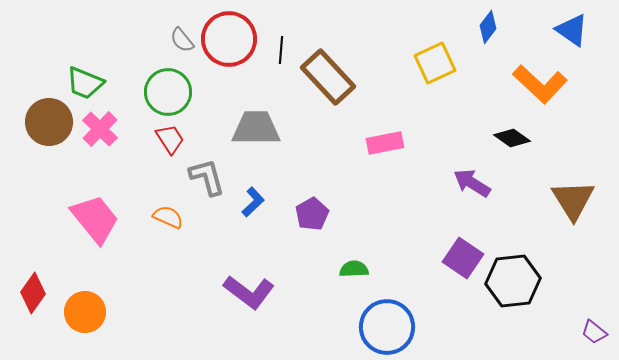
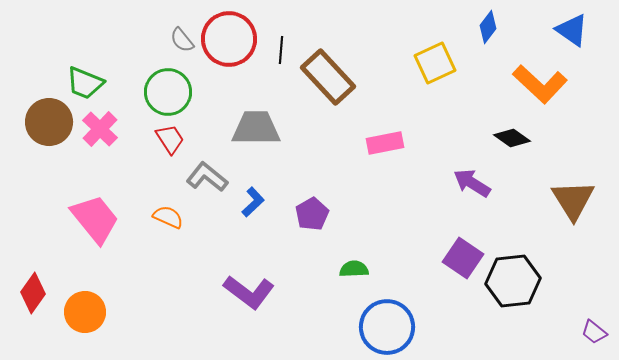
gray L-shape: rotated 36 degrees counterclockwise
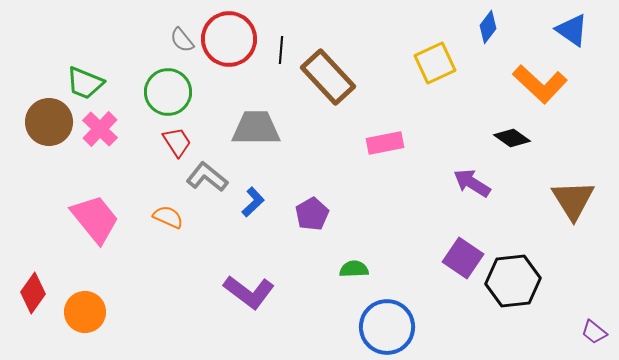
red trapezoid: moved 7 px right, 3 px down
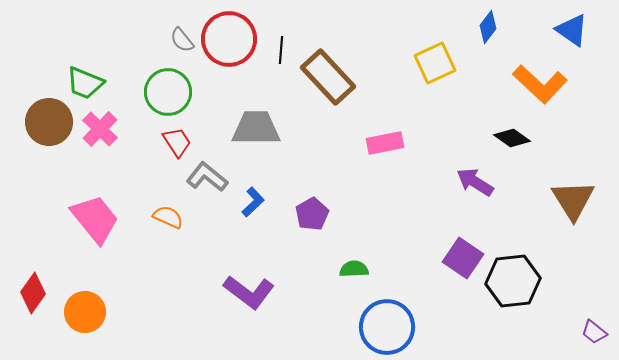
purple arrow: moved 3 px right, 1 px up
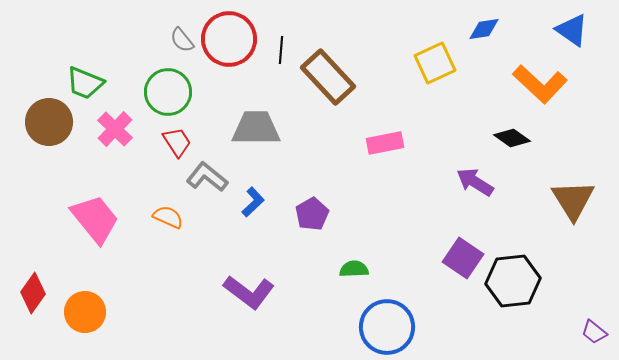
blue diamond: moved 4 px left, 2 px down; rotated 44 degrees clockwise
pink cross: moved 15 px right
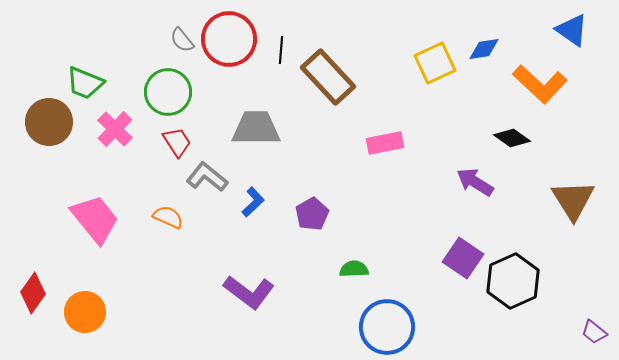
blue diamond: moved 20 px down
black hexagon: rotated 18 degrees counterclockwise
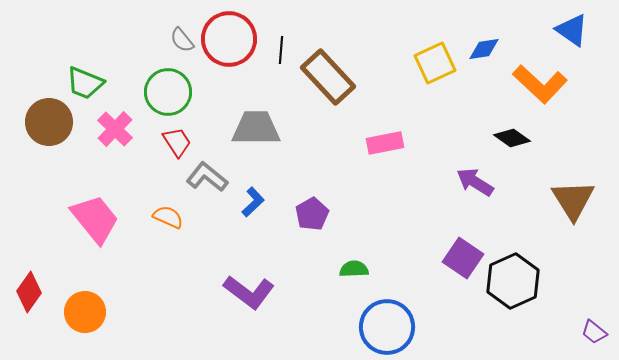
red diamond: moved 4 px left, 1 px up
